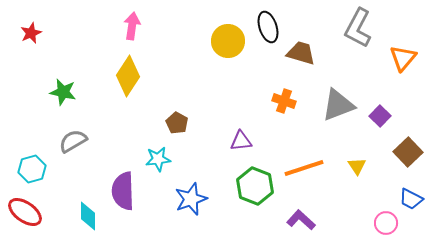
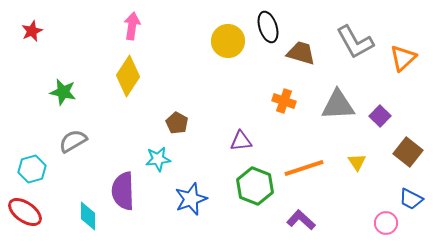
gray L-shape: moved 3 px left, 14 px down; rotated 57 degrees counterclockwise
red star: moved 1 px right, 2 px up
orange triangle: rotated 8 degrees clockwise
gray triangle: rotated 18 degrees clockwise
brown square: rotated 8 degrees counterclockwise
yellow triangle: moved 4 px up
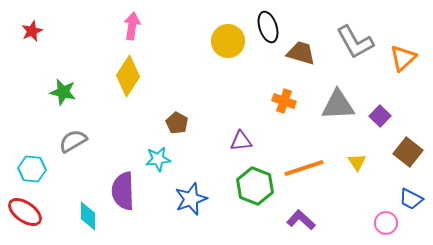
cyan hexagon: rotated 20 degrees clockwise
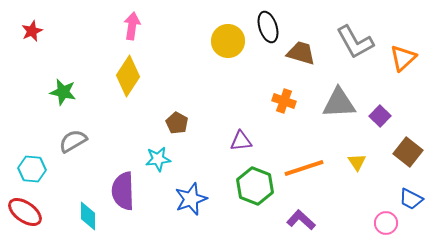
gray triangle: moved 1 px right, 2 px up
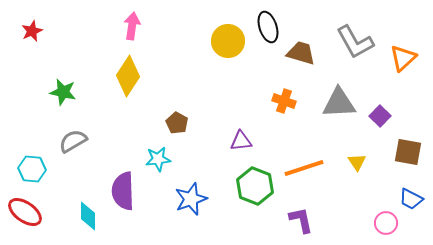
brown square: rotated 28 degrees counterclockwise
purple L-shape: rotated 36 degrees clockwise
